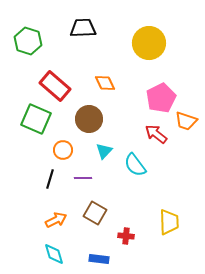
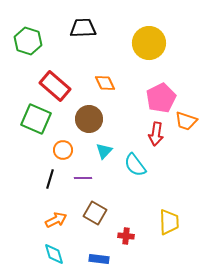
red arrow: rotated 120 degrees counterclockwise
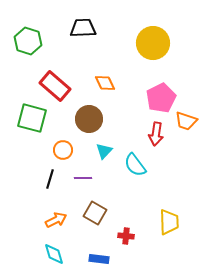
yellow circle: moved 4 px right
green square: moved 4 px left, 1 px up; rotated 8 degrees counterclockwise
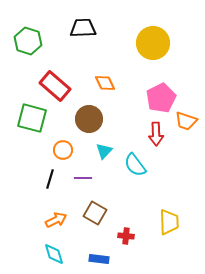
red arrow: rotated 10 degrees counterclockwise
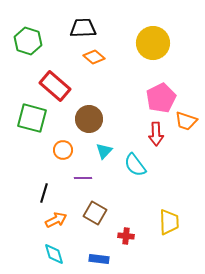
orange diamond: moved 11 px left, 26 px up; rotated 25 degrees counterclockwise
black line: moved 6 px left, 14 px down
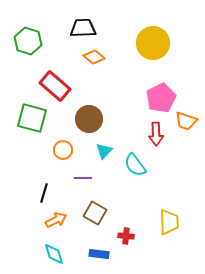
blue rectangle: moved 5 px up
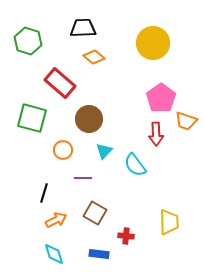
red rectangle: moved 5 px right, 3 px up
pink pentagon: rotated 8 degrees counterclockwise
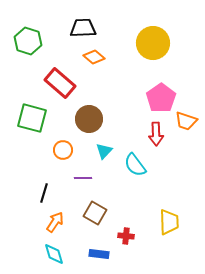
orange arrow: moved 1 px left, 2 px down; rotated 30 degrees counterclockwise
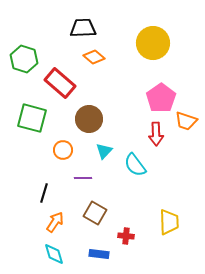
green hexagon: moved 4 px left, 18 px down
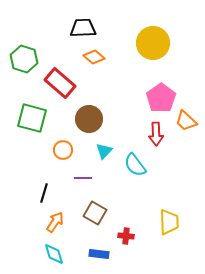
orange trapezoid: rotated 25 degrees clockwise
